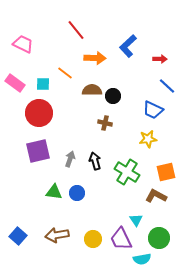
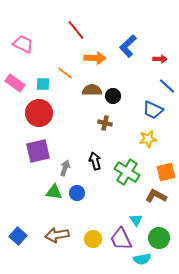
gray arrow: moved 5 px left, 9 px down
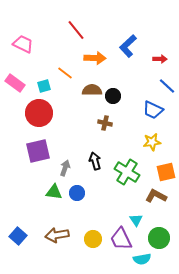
cyan square: moved 1 px right, 2 px down; rotated 16 degrees counterclockwise
yellow star: moved 4 px right, 3 px down
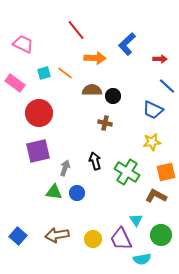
blue L-shape: moved 1 px left, 2 px up
cyan square: moved 13 px up
green circle: moved 2 px right, 3 px up
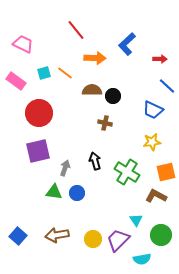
pink rectangle: moved 1 px right, 2 px up
purple trapezoid: moved 3 px left, 1 px down; rotated 70 degrees clockwise
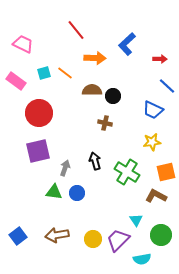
blue square: rotated 12 degrees clockwise
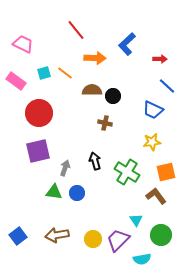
brown L-shape: rotated 25 degrees clockwise
